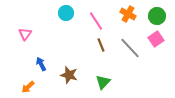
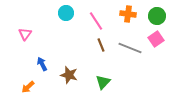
orange cross: rotated 21 degrees counterclockwise
gray line: rotated 25 degrees counterclockwise
blue arrow: moved 1 px right
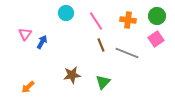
orange cross: moved 6 px down
gray line: moved 3 px left, 5 px down
blue arrow: moved 22 px up; rotated 56 degrees clockwise
brown star: moved 3 px right; rotated 24 degrees counterclockwise
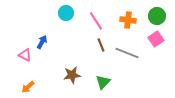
pink triangle: moved 21 px down; rotated 40 degrees counterclockwise
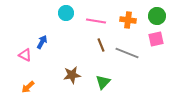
pink line: rotated 48 degrees counterclockwise
pink square: rotated 21 degrees clockwise
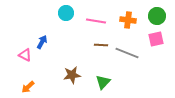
brown line: rotated 64 degrees counterclockwise
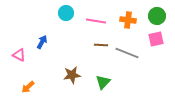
pink triangle: moved 6 px left
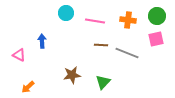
pink line: moved 1 px left
blue arrow: moved 1 px up; rotated 32 degrees counterclockwise
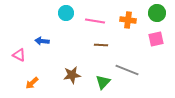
green circle: moved 3 px up
blue arrow: rotated 80 degrees counterclockwise
gray line: moved 17 px down
orange arrow: moved 4 px right, 4 px up
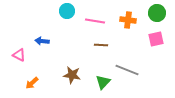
cyan circle: moved 1 px right, 2 px up
brown star: rotated 18 degrees clockwise
